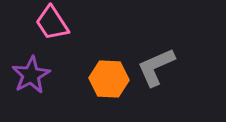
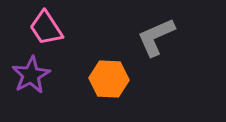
pink trapezoid: moved 6 px left, 5 px down
gray L-shape: moved 30 px up
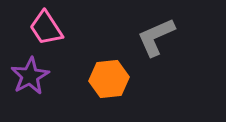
purple star: moved 1 px left, 1 px down
orange hexagon: rotated 9 degrees counterclockwise
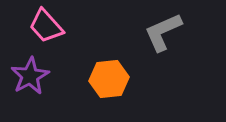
pink trapezoid: moved 2 px up; rotated 9 degrees counterclockwise
gray L-shape: moved 7 px right, 5 px up
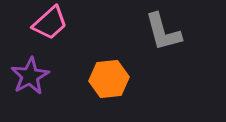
pink trapezoid: moved 4 px right, 3 px up; rotated 90 degrees counterclockwise
gray L-shape: rotated 81 degrees counterclockwise
